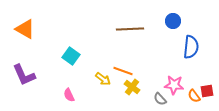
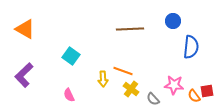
purple L-shape: rotated 70 degrees clockwise
yellow arrow: rotated 49 degrees clockwise
yellow cross: moved 1 px left, 2 px down
gray semicircle: moved 7 px left
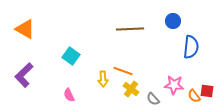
red square: rotated 16 degrees clockwise
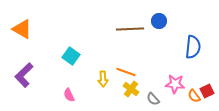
blue circle: moved 14 px left
orange triangle: moved 3 px left
blue semicircle: moved 2 px right
orange line: moved 3 px right, 1 px down
pink star: moved 1 px right, 1 px up
red square: rotated 32 degrees counterclockwise
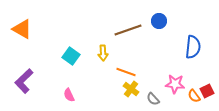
brown line: moved 2 px left, 1 px down; rotated 16 degrees counterclockwise
purple L-shape: moved 6 px down
yellow arrow: moved 26 px up
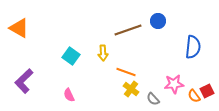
blue circle: moved 1 px left
orange triangle: moved 3 px left, 1 px up
pink star: moved 1 px left; rotated 12 degrees counterclockwise
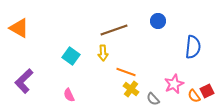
brown line: moved 14 px left
pink star: rotated 18 degrees counterclockwise
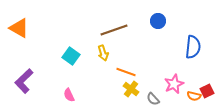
yellow arrow: rotated 14 degrees counterclockwise
orange semicircle: rotated 40 degrees counterclockwise
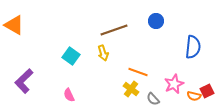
blue circle: moved 2 px left
orange triangle: moved 5 px left, 3 px up
orange line: moved 12 px right
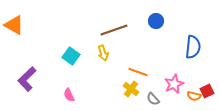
purple L-shape: moved 3 px right, 2 px up
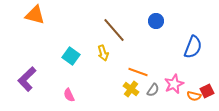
orange triangle: moved 21 px right, 10 px up; rotated 15 degrees counterclockwise
brown line: rotated 68 degrees clockwise
blue semicircle: rotated 15 degrees clockwise
gray semicircle: moved 9 px up; rotated 104 degrees counterclockwise
